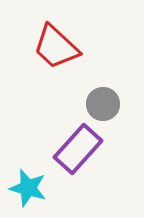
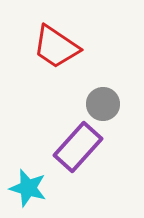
red trapezoid: rotated 9 degrees counterclockwise
purple rectangle: moved 2 px up
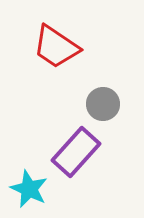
purple rectangle: moved 2 px left, 5 px down
cyan star: moved 1 px right, 1 px down; rotated 9 degrees clockwise
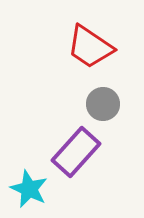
red trapezoid: moved 34 px right
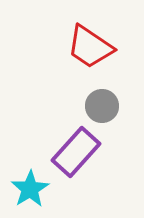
gray circle: moved 1 px left, 2 px down
cyan star: moved 1 px right; rotated 15 degrees clockwise
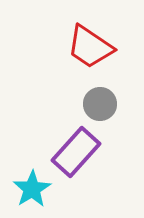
gray circle: moved 2 px left, 2 px up
cyan star: moved 2 px right
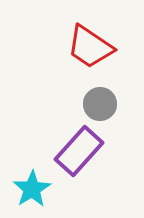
purple rectangle: moved 3 px right, 1 px up
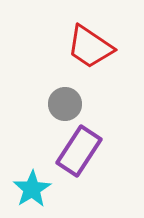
gray circle: moved 35 px left
purple rectangle: rotated 9 degrees counterclockwise
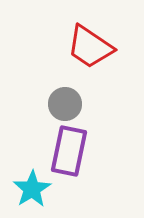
purple rectangle: moved 10 px left; rotated 21 degrees counterclockwise
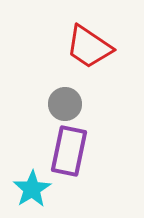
red trapezoid: moved 1 px left
